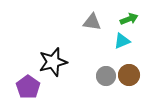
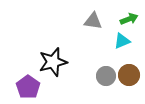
gray triangle: moved 1 px right, 1 px up
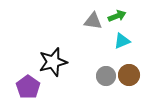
green arrow: moved 12 px left, 3 px up
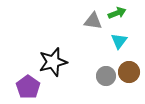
green arrow: moved 3 px up
cyan triangle: moved 3 px left; rotated 30 degrees counterclockwise
brown circle: moved 3 px up
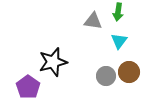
green arrow: moved 1 px right, 1 px up; rotated 120 degrees clockwise
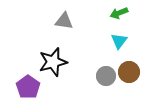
green arrow: moved 1 px right, 1 px down; rotated 60 degrees clockwise
gray triangle: moved 29 px left
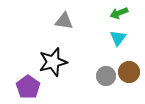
cyan triangle: moved 1 px left, 3 px up
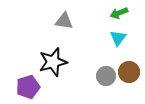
purple pentagon: rotated 20 degrees clockwise
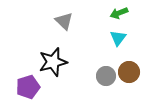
gray triangle: rotated 36 degrees clockwise
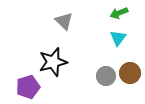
brown circle: moved 1 px right, 1 px down
